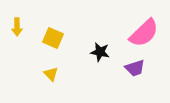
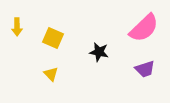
pink semicircle: moved 5 px up
black star: moved 1 px left
purple trapezoid: moved 10 px right, 1 px down
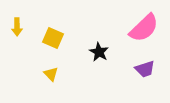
black star: rotated 18 degrees clockwise
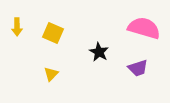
pink semicircle: rotated 120 degrees counterclockwise
yellow square: moved 5 px up
purple trapezoid: moved 7 px left, 1 px up
yellow triangle: rotated 28 degrees clockwise
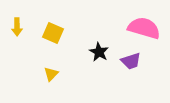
purple trapezoid: moved 7 px left, 7 px up
